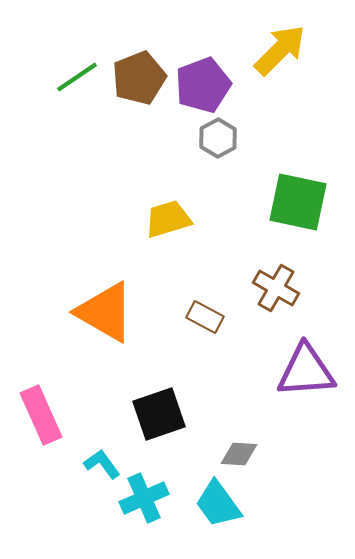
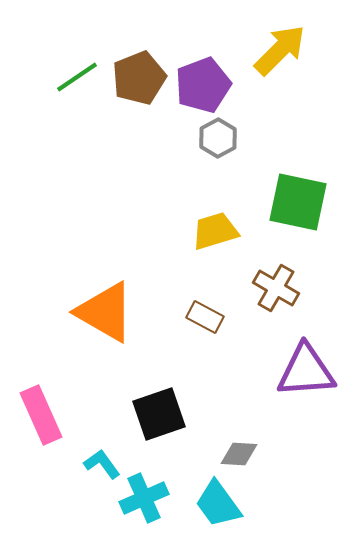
yellow trapezoid: moved 47 px right, 12 px down
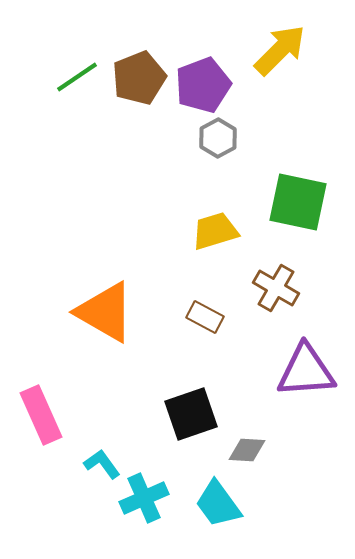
black square: moved 32 px right
gray diamond: moved 8 px right, 4 px up
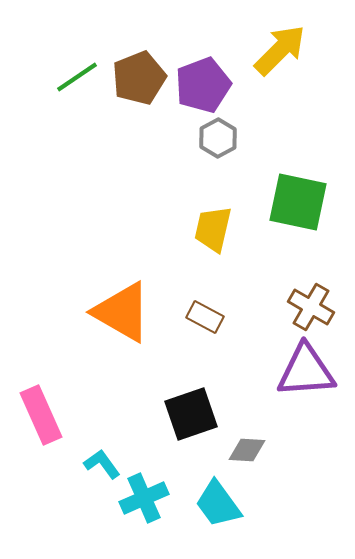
yellow trapezoid: moved 2 px left, 2 px up; rotated 60 degrees counterclockwise
brown cross: moved 35 px right, 19 px down
orange triangle: moved 17 px right
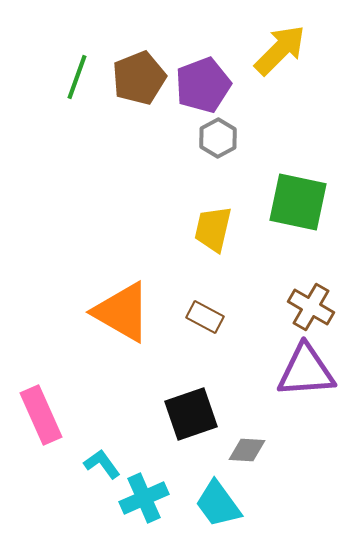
green line: rotated 36 degrees counterclockwise
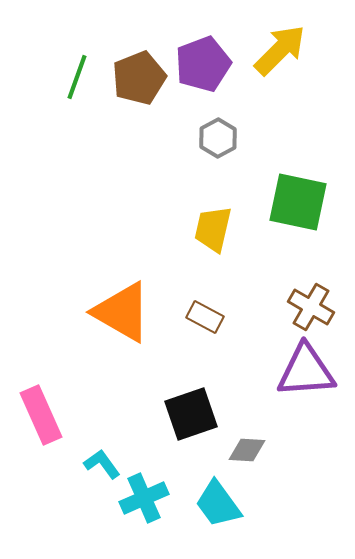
purple pentagon: moved 21 px up
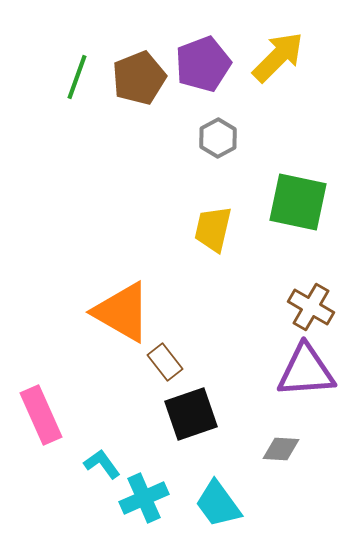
yellow arrow: moved 2 px left, 7 px down
brown rectangle: moved 40 px left, 45 px down; rotated 24 degrees clockwise
gray diamond: moved 34 px right, 1 px up
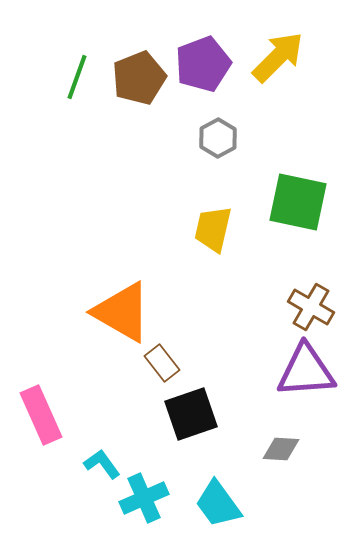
brown rectangle: moved 3 px left, 1 px down
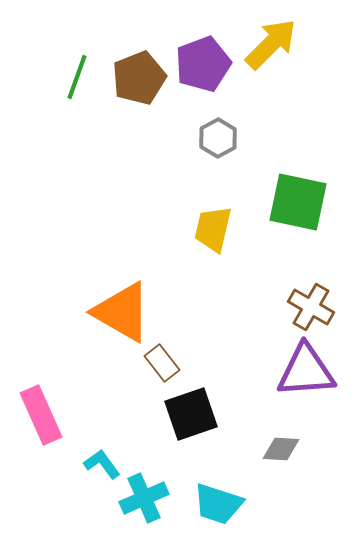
yellow arrow: moved 7 px left, 13 px up
cyan trapezoid: rotated 36 degrees counterclockwise
